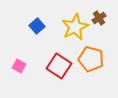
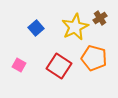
brown cross: moved 1 px right
blue square: moved 1 px left, 2 px down
orange pentagon: moved 3 px right, 1 px up
pink square: moved 1 px up
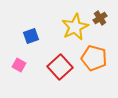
blue square: moved 5 px left, 8 px down; rotated 21 degrees clockwise
red square: moved 1 px right, 1 px down; rotated 15 degrees clockwise
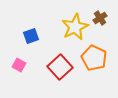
orange pentagon: rotated 10 degrees clockwise
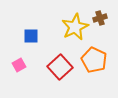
brown cross: rotated 16 degrees clockwise
blue square: rotated 21 degrees clockwise
orange pentagon: moved 2 px down
pink square: rotated 32 degrees clockwise
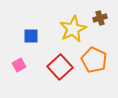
yellow star: moved 2 px left, 2 px down
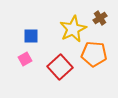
brown cross: rotated 16 degrees counterclockwise
orange pentagon: moved 6 px up; rotated 20 degrees counterclockwise
pink square: moved 6 px right, 6 px up
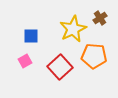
orange pentagon: moved 2 px down
pink square: moved 2 px down
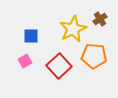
brown cross: moved 1 px down
red square: moved 1 px left, 1 px up
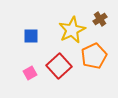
yellow star: moved 1 px left, 1 px down
orange pentagon: rotated 30 degrees counterclockwise
pink square: moved 5 px right, 12 px down
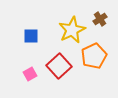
pink square: moved 1 px down
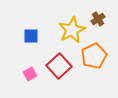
brown cross: moved 2 px left
